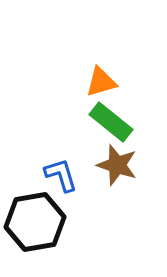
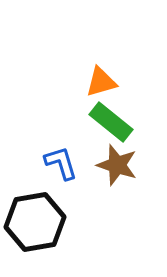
blue L-shape: moved 12 px up
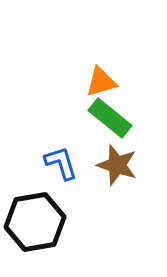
green rectangle: moved 1 px left, 4 px up
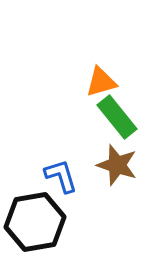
green rectangle: moved 7 px right, 1 px up; rotated 12 degrees clockwise
blue L-shape: moved 13 px down
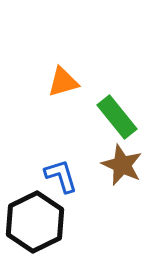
orange triangle: moved 38 px left
brown star: moved 5 px right; rotated 6 degrees clockwise
black hexagon: rotated 16 degrees counterclockwise
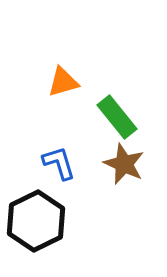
brown star: moved 2 px right, 1 px up
blue L-shape: moved 2 px left, 13 px up
black hexagon: moved 1 px right, 1 px up
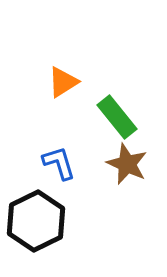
orange triangle: rotated 16 degrees counterclockwise
brown star: moved 3 px right
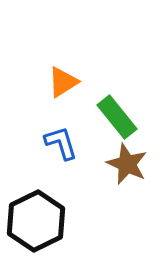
blue L-shape: moved 2 px right, 20 px up
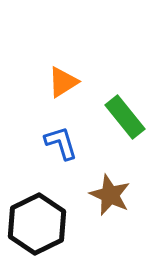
green rectangle: moved 8 px right
brown star: moved 17 px left, 31 px down
black hexagon: moved 1 px right, 3 px down
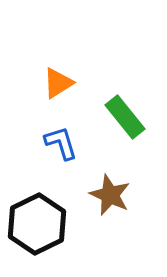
orange triangle: moved 5 px left, 1 px down
